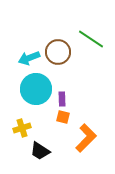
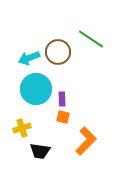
orange L-shape: moved 3 px down
black trapezoid: rotated 25 degrees counterclockwise
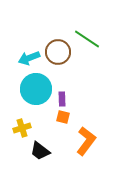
green line: moved 4 px left
orange L-shape: rotated 8 degrees counterclockwise
black trapezoid: rotated 30 degrees clockwise
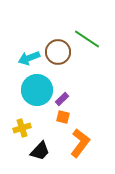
cyan circle: moved 1 px right, 1 px down
purple rectangle: rotated 48 degrees clockwise
orange L-shape: moved 6 px left, 2 px down
black trapezoid: rotated 85 degrees counterclockwise
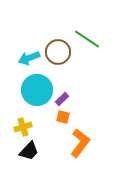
yellow cross: moved 1 px right, 1 px up
black trapezoid: moved 11 px left
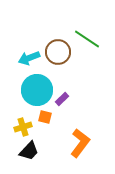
orange square: moved 18 px left
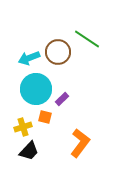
cyan circle: moved 1 px left, 1 px up
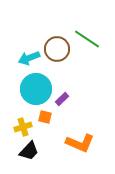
brown circle: moved 1 px left, 3 px up
orange L-shape: rotated 76 degrees clockwise
